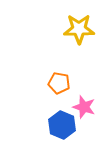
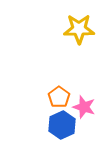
orange pentagon: moved 14 px down; rotated 25 degrees clockwise
blue hexagon: rotated 12 degrees clockwise
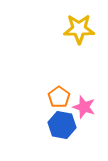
blue hexagon: rotated 24 degrees counterclockwise
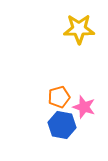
orange pentagon: rotated 20 degrees clockwise
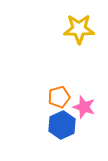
blue hexagon: rotated 24 degrees clockwise
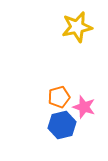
yellow star: moved 2 px left, 2 px up; rotated 12 degrees counterclockwise
blue hexagon: rotated 12 degrees clockwise
